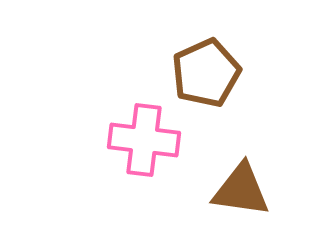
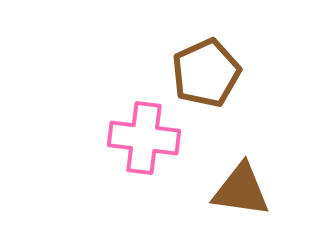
pink cross: moved 2 px up
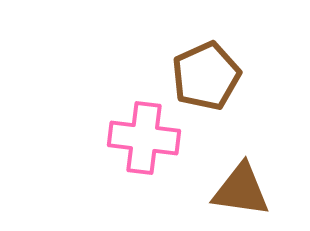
brown pentagon: moved 3 px down
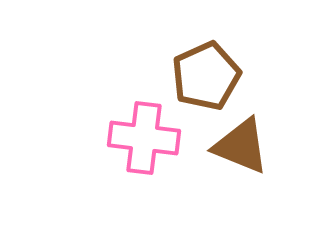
brown triangle: moved 44 px up; rotated 14 degrees clockwise
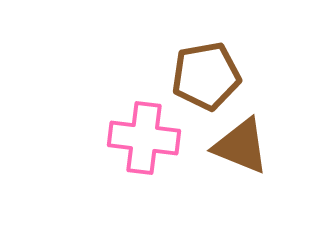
brown pentagon: rotated 14 degrees clockwise
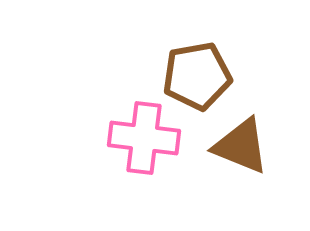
brown pentagon: moved 9 px left
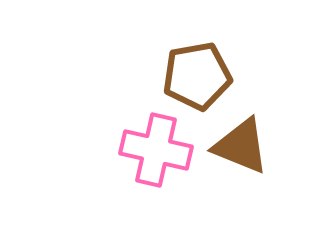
pink cross: moved 12 px right, 12 px down; rotated 6 degrees clockwise
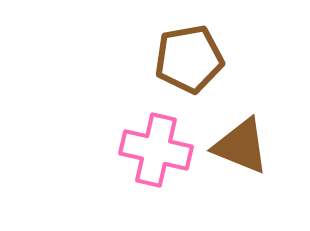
brown pentagon: moved 8 px left, 17 px up
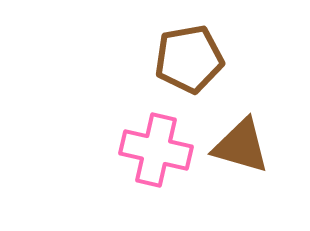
brown triangle: rotated 6 degrees counterclockwise
